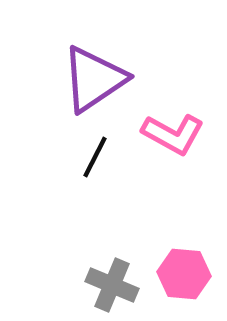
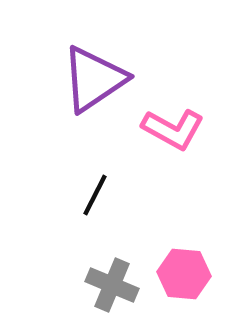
pink L-shape: moved 5 px up
black line: moved 38 px down
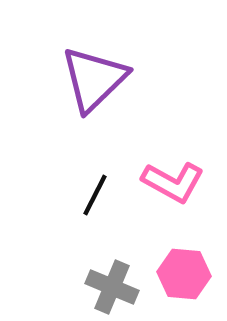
purple triangle: rotated 10 degrees counterclockwise
pink L-shape: moved 53 px down
gray cross: moved 2 px down
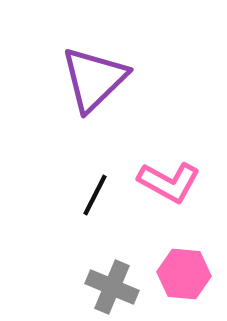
pink L-shape: moved 4 px left
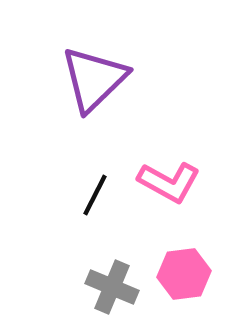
pink hexagon: rotated 12 degrees counterclockwise
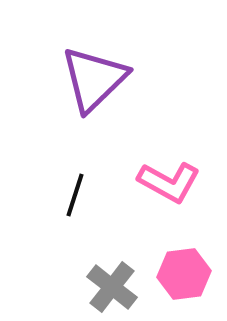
black line: moved 20 px left; rotated 9 degrees counterclockwise
gray cross: rotated 15 degrees clockwise
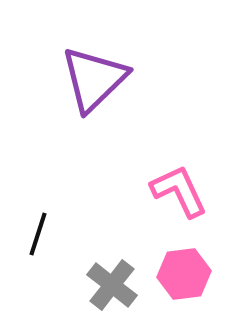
pink L-shape: moved 10 px right, 9 px down; rotated 144 degrees counterclockwise
black line: moved 37 px left, 39 px down
gray cross: moved 2 px up
